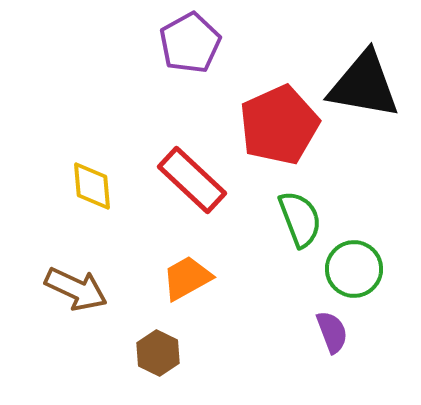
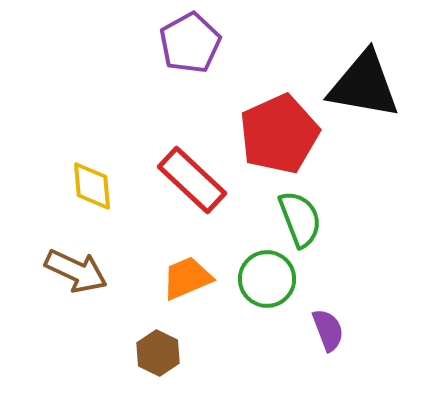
red pentagon: moved 9 px down
green circle: moved 87 px left, 10 px down
orange trapezoid: rotated 6 degrees clockwise
brown arrow: moved 18 px up
purple semicircle: moved 4 px left, 2 px up
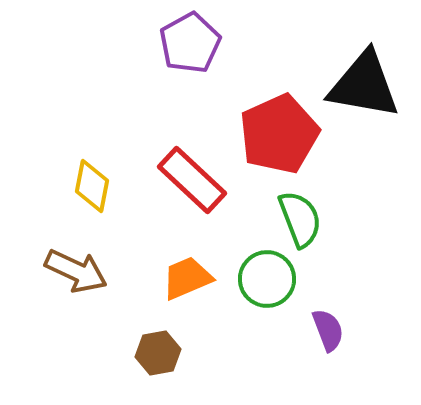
yellow diamond: rotated 16 degrees clockwise
brown hexagon: rotated 24 degrees clockwise
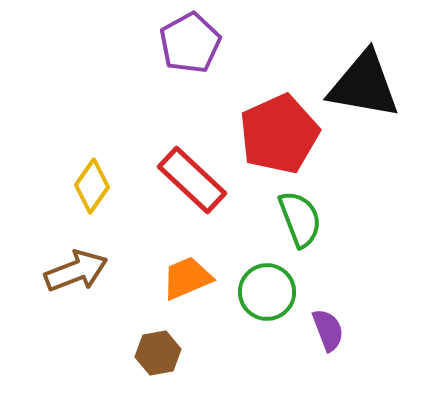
yellow diamond: rotated 24 degrees clockwise
brown arrow: rotated 46 degrees counterclockwise
green circle: moved 13 px down
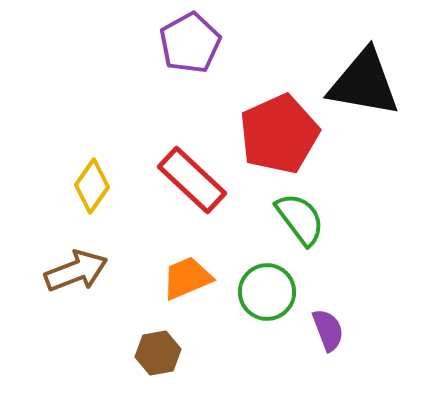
black triangle: moved 2 px up
green semicircle: rotated 16 degrees counterclockwise
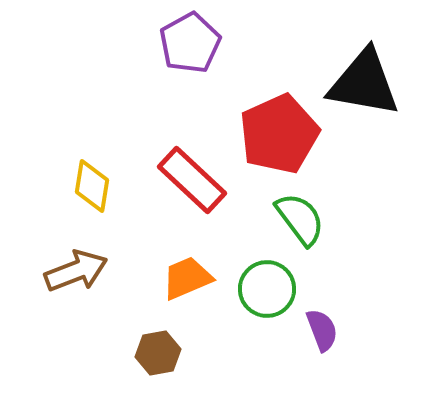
yellow diamond: rotated 26 degrees counterclockwise
green circle: moved 3 px up
purple semicircle: moved 6 px left
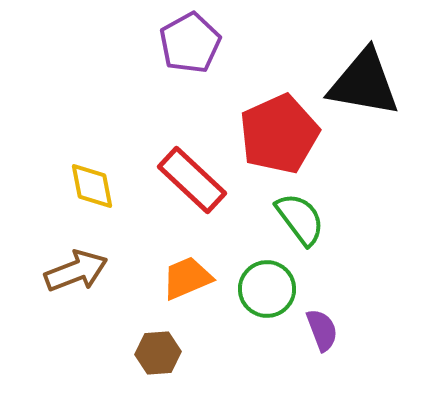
yellow diamond: rotated 20 degrees counterclockwise
brown hexagon: rotated 6 degrees clockwise
